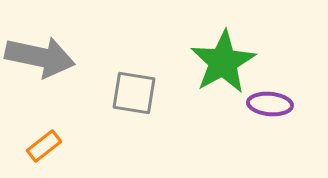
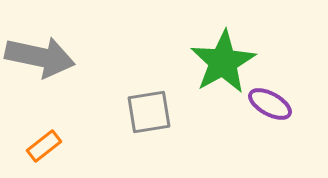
gray square: moved 15 px right, 19 px down; rotated 18 degrees counterclockwise
purple ellipse: rotated 24 degrees clockwise
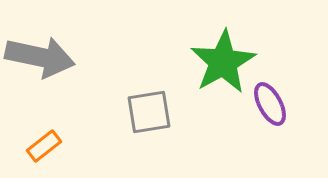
purple ellipse: rotated 33 degrees clockwise
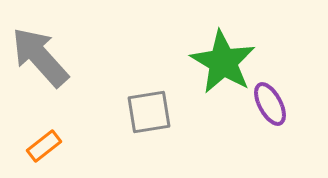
gray arrow: rotated 144 degrees counterclockwise
green star: rotated 12 degrees counterclockwise
